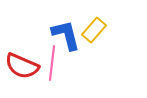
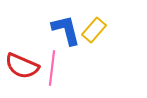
blue L-shape: moved 5 px up
pink line: moved 5 px down
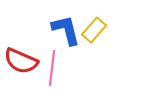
red semicircle: moved 1 px left, 5 px up
